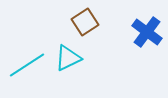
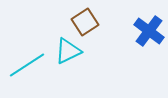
blue cross: moved 2 px right, 1 px up
cyan triangle: moved 7 px up
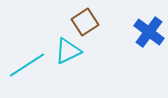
blue cross: moved 1 px down
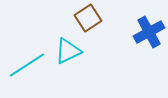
brown square: moved 3 px right, 4 px up
blue cross: rotated 24 degrees clockwise
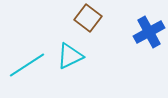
brown square: rotated 20 degrees counterclockwise
cyan triangle: moved 2 px right, 5 px down
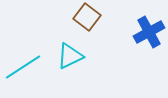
brown square: moved 1 px left, 1 px up
cyan line: moved 4 px left, 2 px down
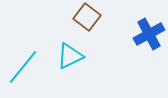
blue cross: moved 2 px down
cyan line: rotated 18 degrees counterclockwise
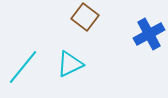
brown square: moved 2 px left
cyan triangle: moved 8 px down
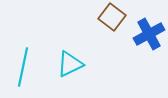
brown square: moved 27 px right
cyan line: rotated 27 degrees counterclockwise
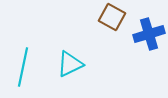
brown square: rotated 8 degrees counterclockwise
blue cross: rotated 12 degrees clockwise
